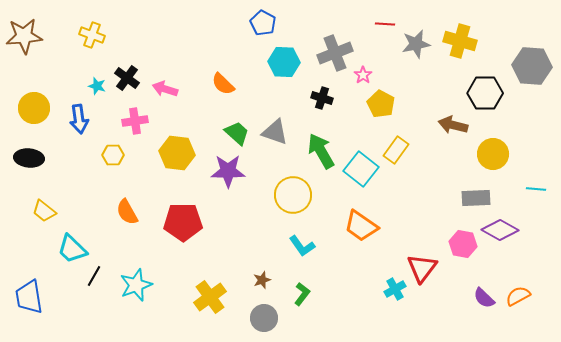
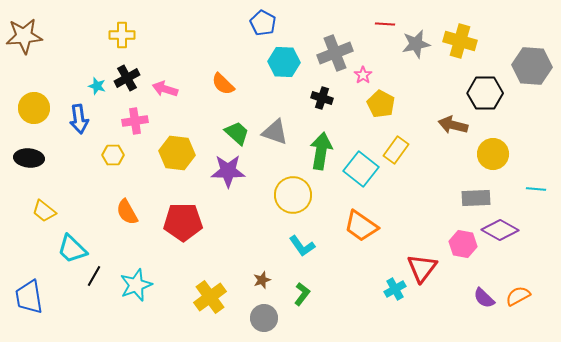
yellow cross at (92, 35): moved 30 px right; rotated 20 degrees counterclockwise
black cross at (127, 78): rotated 25 degrees clockwise
green arrow at (321, 151): rotated 39 degrees clockwise
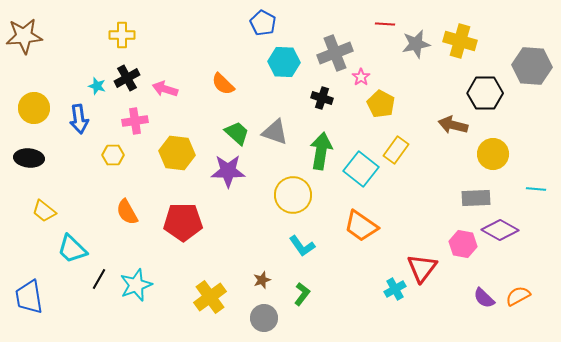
pink star at (363, 75): moved 2 px left, 2 px down
black line at (94, 276): moved 5 px right, 3 px down
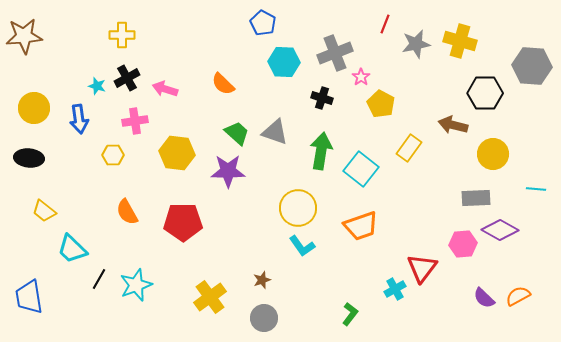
red line at (385, 24): rotated 72 degrees counterclockwise
yellow rectangle at (396, 150): moved 13 px right, 2 px up
yellow circle at (293, 195): moved 5 px right, 13 px down
orange trapezoid at (361, 226): rotated 54 degrees counterclockwise
pink hexagon at (463, 244): rotated 16 degrees counterclockwise
green L-shape at (302, 294): moved 48 px right, 20 px down
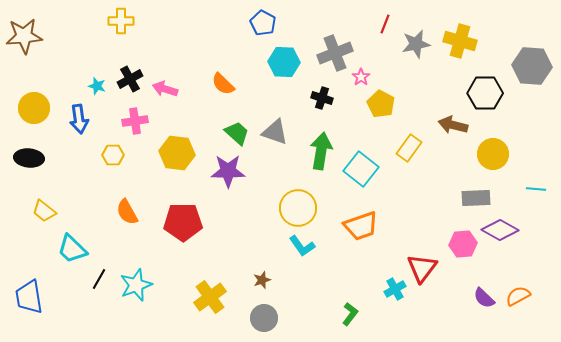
yellow cross at (122, 35): moved 1 px left, 14 px up
black cross at (127, 78): moved 3 px right, 1 px down
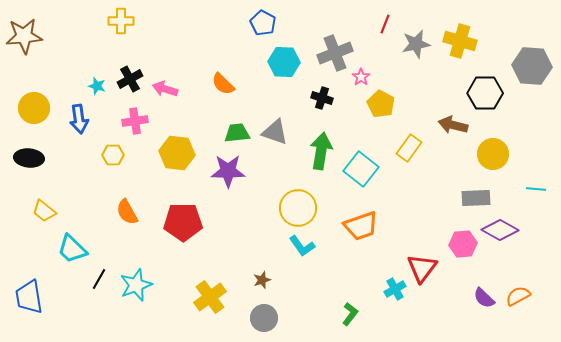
green trapezoid at (237, 133): rotated 48 degrees counterclockwise
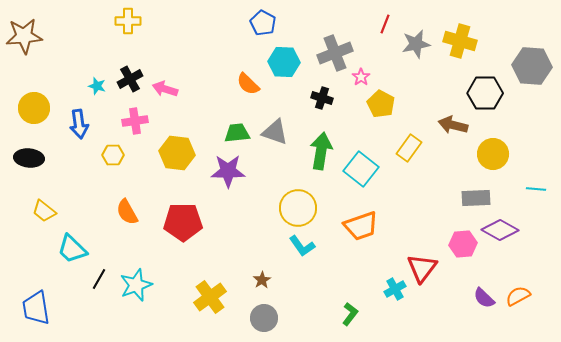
yellow cross at (121, 21): moved 7 px right
orange semicircle at (223, 84): moved 25 px right
blue arrow at (79, 119): moved 5 px down
brown star at (262, 280): rotated 12 degrees counterclockwise
blue trapezoid at (29, 297): moved 7 px right, 11 px down
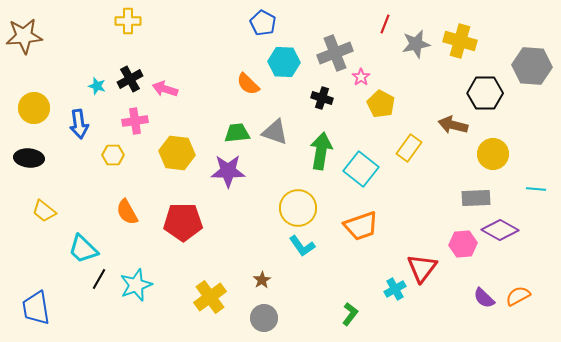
cyan trapezoid at (72, 249): moved 11 px right
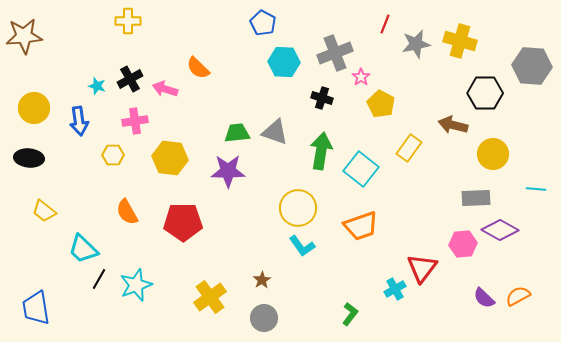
orange semicircle at (248, 84): moved 50 px left, 16 px up
blue arrow at (79, 124): moved 3 px up
yellow hexagon at (177, 153): moved 7 px left, 5 px down
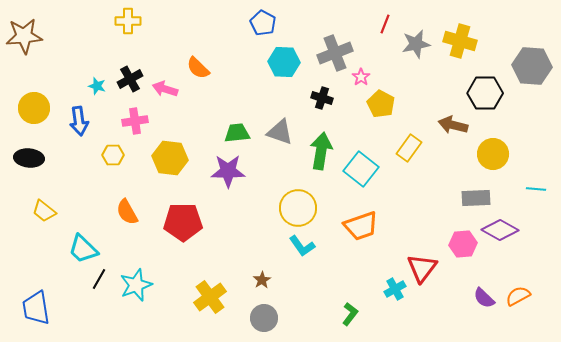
gray triangle at (275, 132): moved 5 px right
